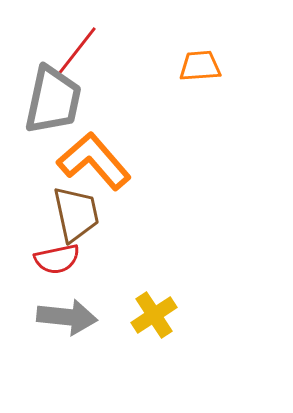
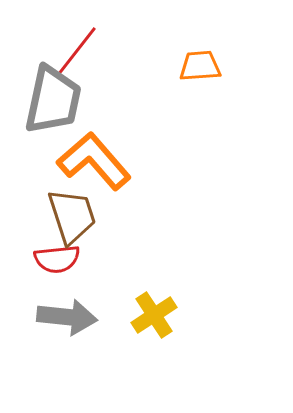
brown trapezoid: moved 4 px left, 2 px down; rotated 6 degrees counterclockwise
red semicircle: rotated 6 degrees clockwise
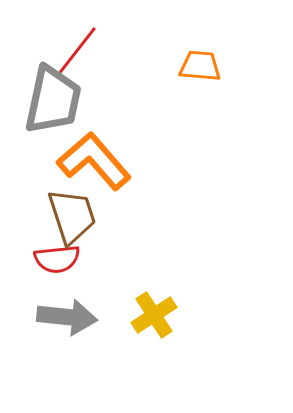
orange trapezoid: rotated 9 degrees clockwise
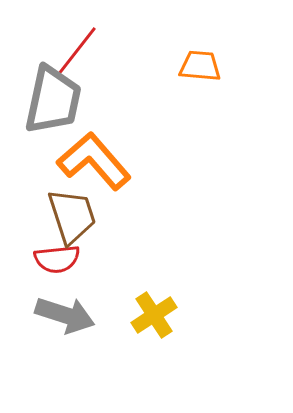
gray arrow: moved 2 px left, 2 px up; rotated 12 degrees clockwise
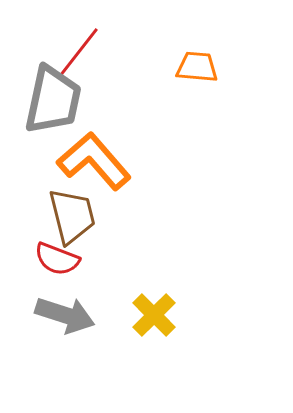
red line: moved 2 px right, 1 px down
orange trapezoid: moved 3 px left, 1 px down
brown trapezoid: rotated 4 degrees clockwise
red semicircle: rotated 27 degrees clockwise
yellow cross: rotated 12 degrees counterclockwise
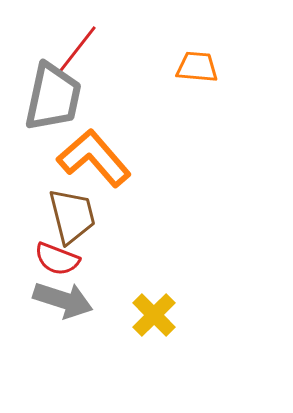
red line: moved 2 px left, 2 px up
gray trapezoid: moved 3 px up
orange L-shape: moved 3 px up
gray arrow: moved 2 px left, 15 px up
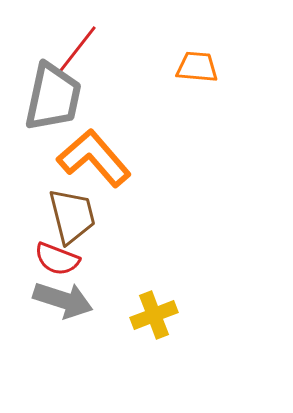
yellow cross: rotated 24 degrees clockwise
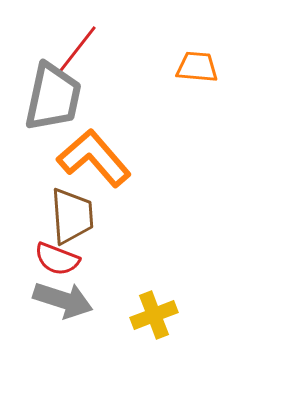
brown trapezoid: rotated 10 degrees clockwise
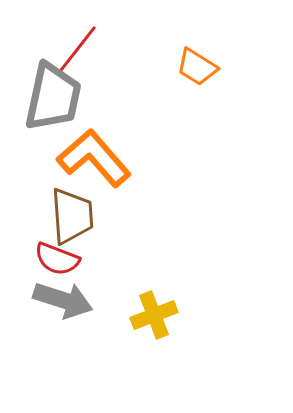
orange trapezoid: rotated 153 degrees counterclockwise
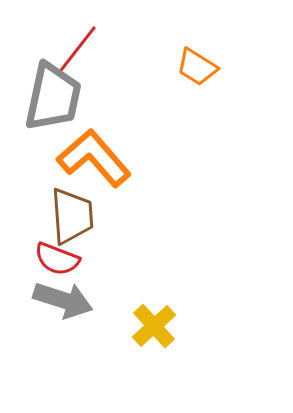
yellow cross: moved 11 px down; rotated 21 degrees counterclockwise
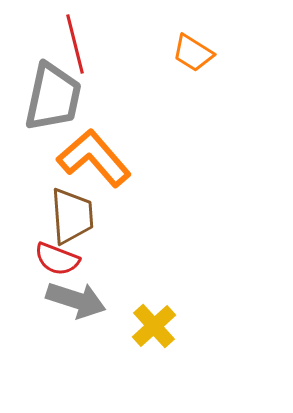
red line: moved 1 px left, 7 px up; rotated 52 degrees counterclockwise
orange trapezoid: moved 4 px left, 14 px up
gray arrow: moved 13 px right
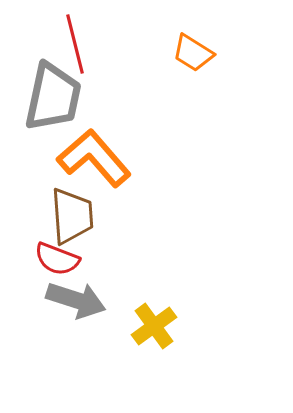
yellow cross: rotated 6 degrees clockwise
